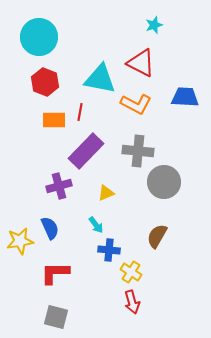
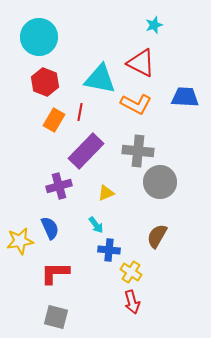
orange rectangle: rotated 60 degrees counterclockwise
gray circle: moved 4 px left
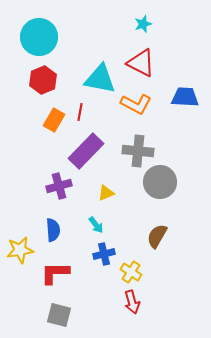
cyan star: moved 11 px left, 1 px up
red hexagon: moved 2 px left, 2 px up; rotated 16 degrees clockwise
blue semicircle: moved 3 px right, 2 px down; rotated 20 degrees clockwise
yellow star: moved 9 px down
blue cross: moved 5 px left, 4 px down; rotated 20 degrees counterclockwise
gray square: moved 3 px right, 2 px up
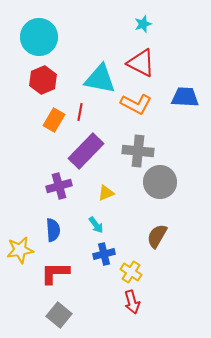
gray square: rotated 25 degrees clockwise
